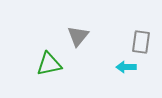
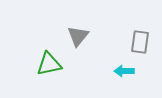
gray rectangle: moved 1 px left
cyan arrow: moved 2 px left, 4 px down
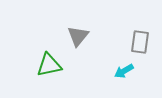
green triangle: moved 1 px down
cyan arrow: rotated 30 degrees counterclockwise
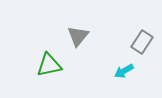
gray rectangle: moved 2 px right; rotated 25 degrees clockwise
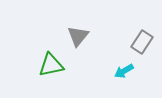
green triangle: moved 2 px right
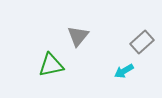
gray rectangle: rotated 15 degrees clockwise
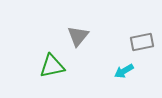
gray rectangle: rotated 30 degrees clockwise
green triangle: moved 1 px right, 1 px down
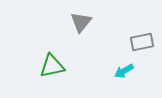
gray triangle: moved 3 px right, 14 px up
